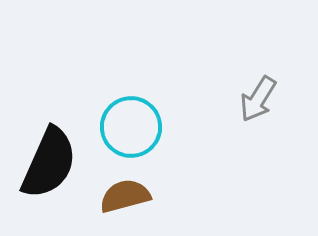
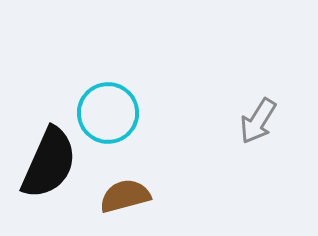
gray arrow: moved 22 px down
cyan circle: moved 23 px left, 14 px up
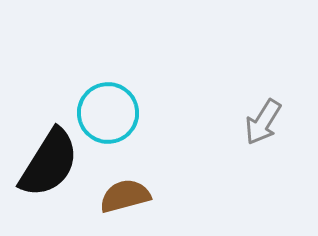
gray arrow: moved 5 px right, 1 px down
black semicircle: rotated 8 degrees clockwise
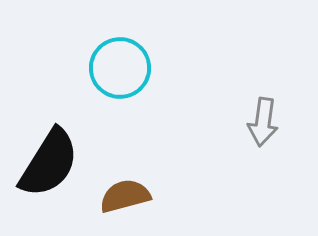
cyan circle: moved 12 px right, 45 px up
gray arrow: rotated 24 degrees counterclockwise
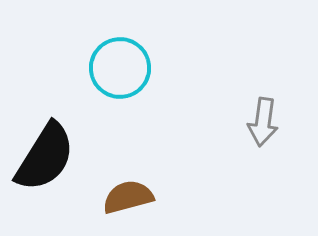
black semicircle: moved 4 px left, 6 px up
brown semicircle: moved 3 px right, 1 px down
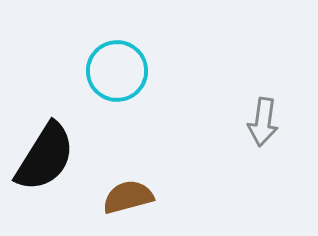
cyan circle: moved 3 px left, 3 px down
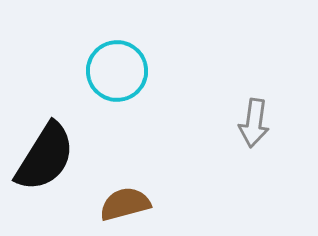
gray arrow: moved 9 px left, 1 px down
brown semicircle: moved 3 px left, 7 px down
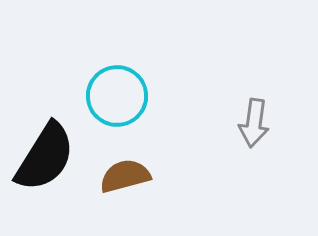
cyan circle: moved 25 px down
brown semicircle: moved 28 px up
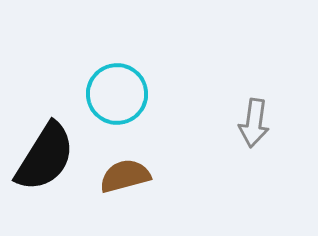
cyan circle: moved 2 px up
